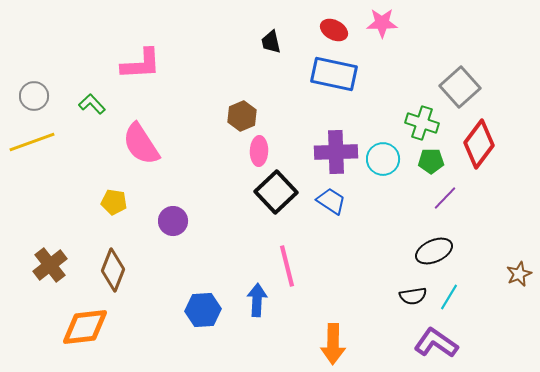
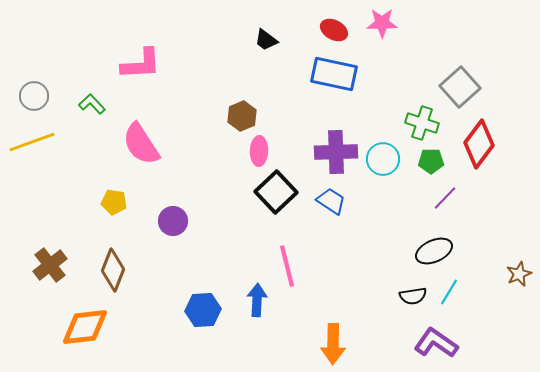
black trapezoid: moved 5 px left, 2 px up; rotated 40 degrees counterclockwise
cyan line: moved 5 px up
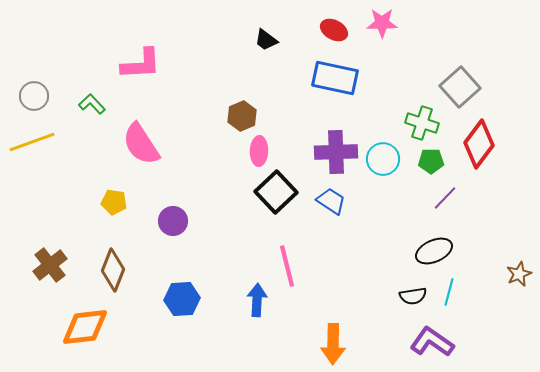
blue rectangle: moved 1 px right, 4 px down
cyan line: rotated 16 degrees counterclockwise
blue hexagon: moved 21 px left, 11 px up
purple L-shape: moved 4 px left, 1 px up
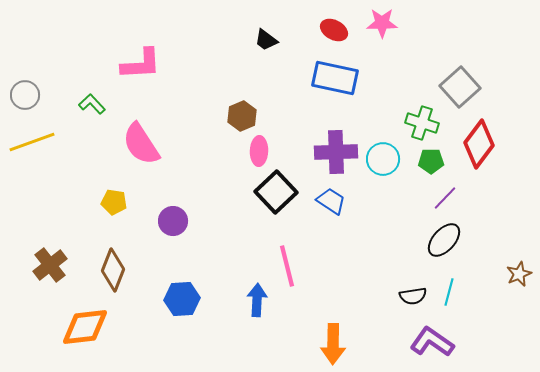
gray circle: moved 9 px left, 1 px up
black ellipse: moved 10 px right, 11 px up; rotated 24 degrees counterclockwise
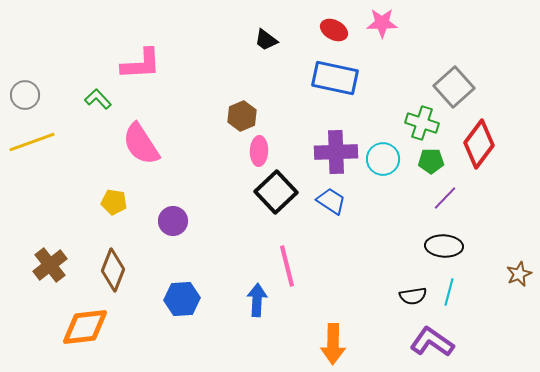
gray square: moved 6 px left
green L-shape: moved 6 px right, 5 px up
black ellipse: moved 6 px down; rotated 51 degrees clockwise
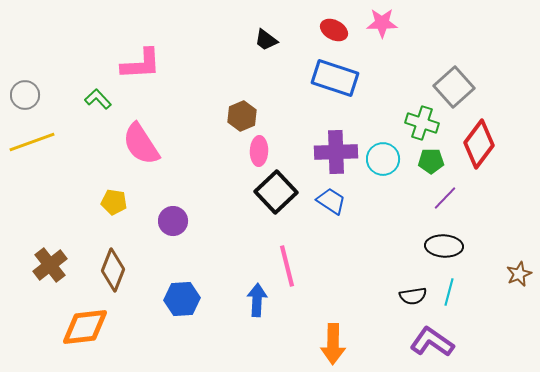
blue rectangle: rotated 6 degrees clockwise
